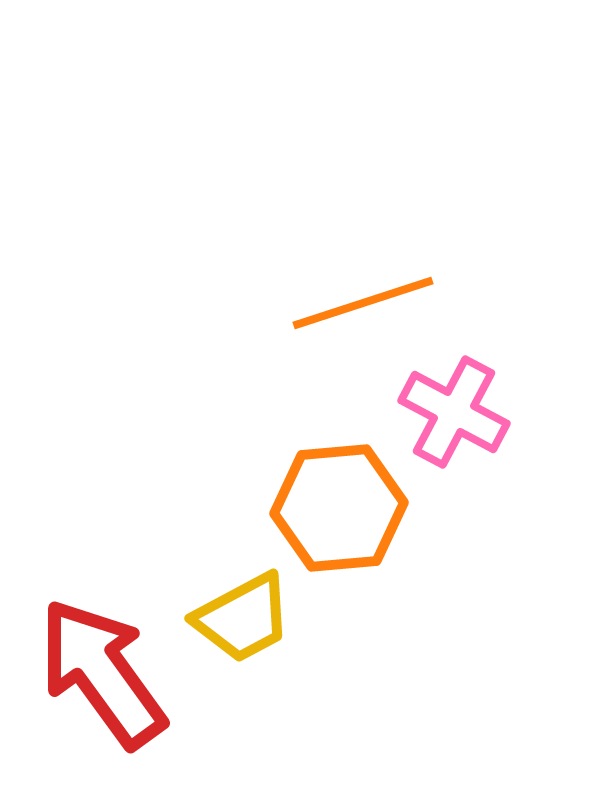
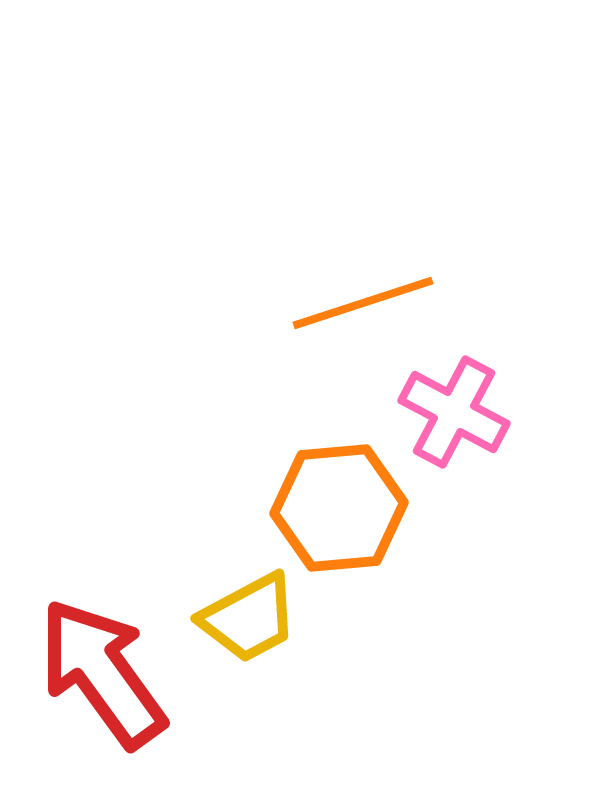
yellow trapezoid: moved 6 px right
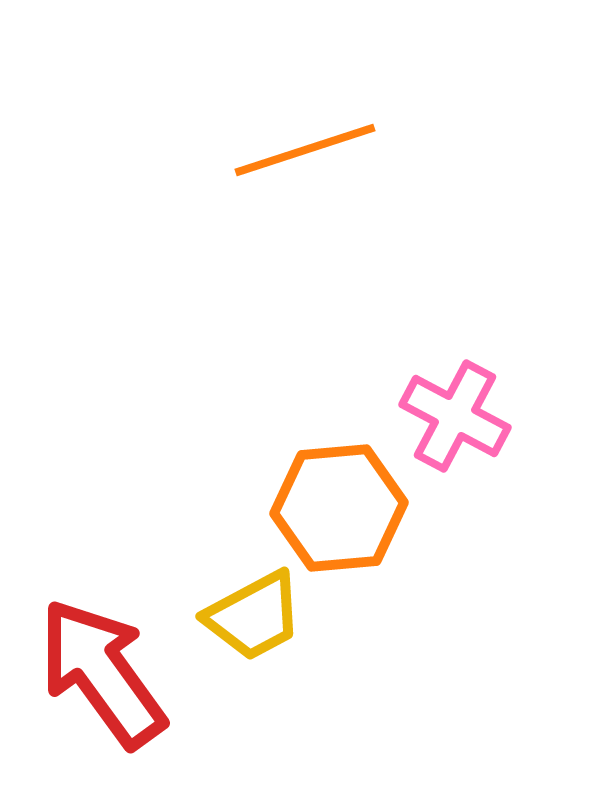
orange line: moved 58 px left, 153 px up
pink cross: moved 1 px right, 4 px down
yellow trapezoid: moved 5 px right, 2 px up
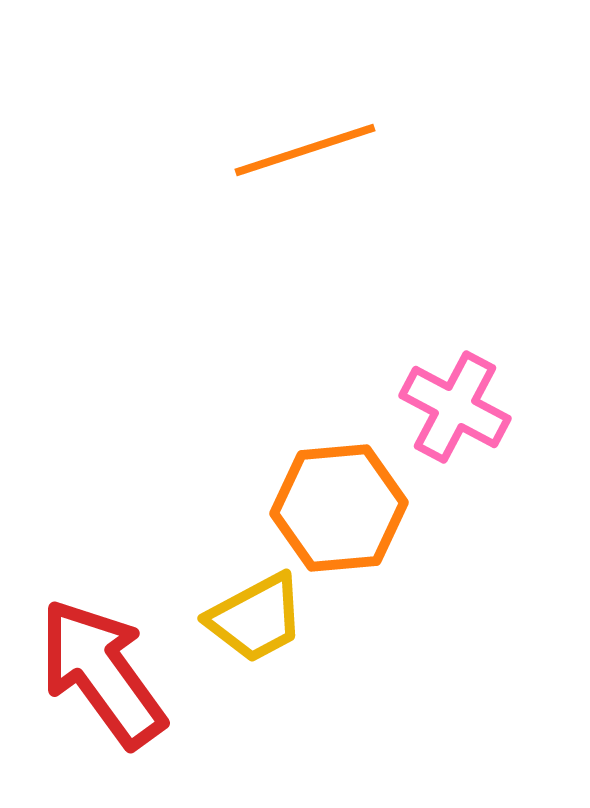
pink cross: moved 9 px up
yellow trapezoid: moved 2 px right, 2 px down
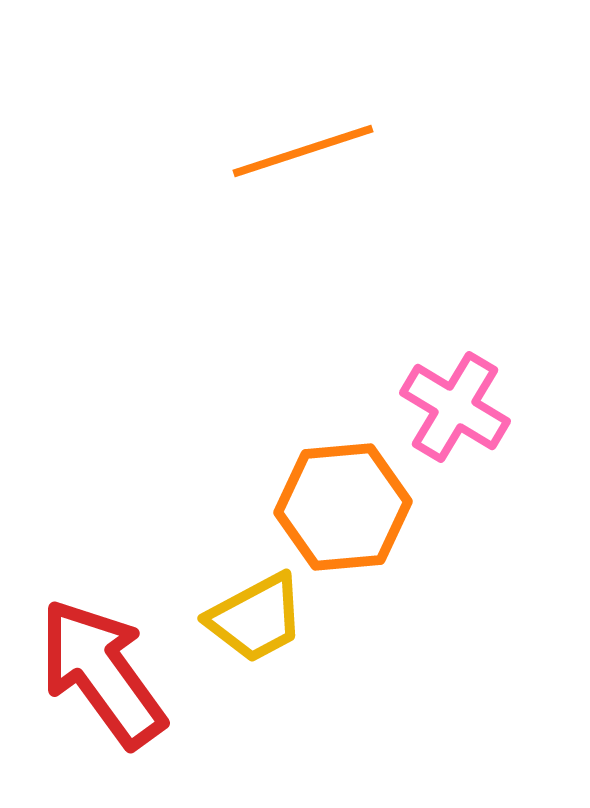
orange line: moved 2 px left, 1 px down
pink cross: rotated 3 degrees clockwise
orange hexagon: moved 4 px right, 1 px up
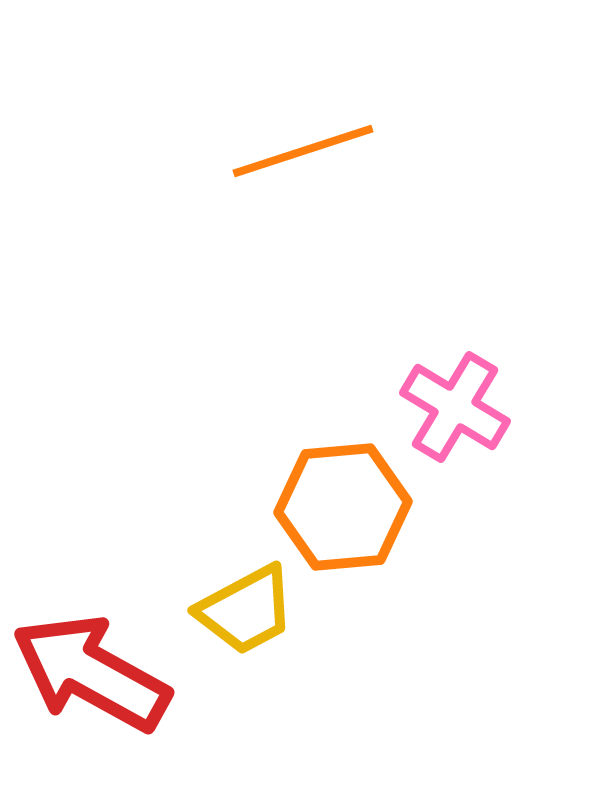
yellow trapezoid: moved 10 px left, 8 px up
red arrow: moved 11 px left; rotated 25 degrees counterclockwise
